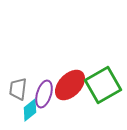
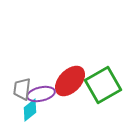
red ellipse: moved 4 px up
gray trapezoid: moved 4 px right
purple ellipse: moved 3 px left; rotated 60 degrees clockwise
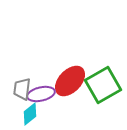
cyan diamond: moved 4 px down
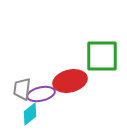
red ellipse: rotated 32 degrees clockwise
green square: moved 1 px left, 29 px up; rotated 30 degrees clockwise
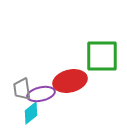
gray trapezoid: rotated 15 degrees counterclockwise
cyan diamond: moved 1 px right, 1 px up
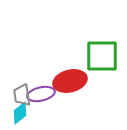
gray trapezoid: moved 6 px down
cyan diamond: moved 11 px left
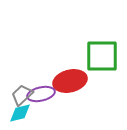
gray trapezoid: rotated 55 degrees clockwise
cyan diamond: rotated 25 degrees clockwise
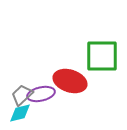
red ellipse: rotated 32 degrees clockwise
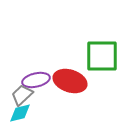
purple ellipse: moved 5 px left, 14 px up
